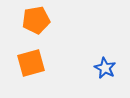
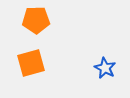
orange pentagon: rotated 8 degrees clockwise
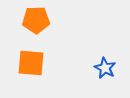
orange square: rotated 20 degrees clockwise
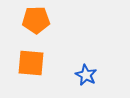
blue star: moved 19 px left, 7 px down
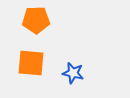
blue star: moved 13 px left, 2 px up; rotated 15 degrees counterclockwise
